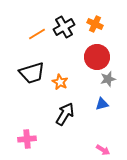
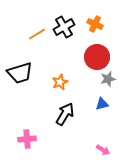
black trapezoid: moved 12 px left
orange star: rotated 21 degrees clockwise
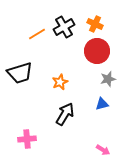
red circle: moved 6 px up
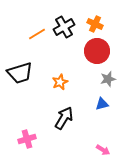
black arrow: moved 1 px left, 4 px down
pink cross: rotated 12 degrees counterclockwise
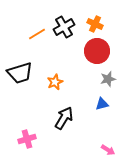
orange star: moved 5 px left
pink arrow: moved 5 px right
